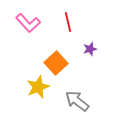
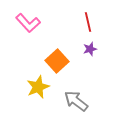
red line: moved 20 px right
orange square: moved 1 px right, 2 px up
gray arrow: moved 1 px left
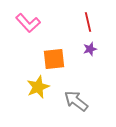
orange square: moved 3 px left, 2 px up; rotated 35 degrees clockwise
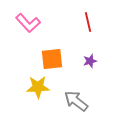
purple star: moved 12 px down
orange square: moved 2 px left
yellow star: rotated 20 degrees clockwise
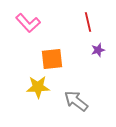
purple star: moved 8 px right, 11 px up
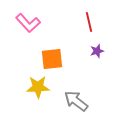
red line: moved 1 px right
purple star: moved 1 px left, 1 px down
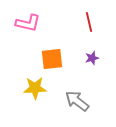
pink L-shape: rotated 35 degrees counterclockwise
purple star: moved 5 px left, 7 px down
yellow star: moved 3 px left, 1 px down
gray arrow: moved 1 px right
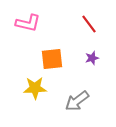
red line: moved 2 px down; rotated 24 degrees counterclockwise
gray arrow: rotated 75 degrees counterclockwise
